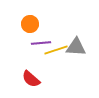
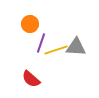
purple line: rotated 66 degrees counterclockwise
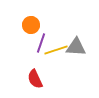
orange circle: moved 1 px right, 1 px down
red semicircle: moved 4 px right; rotated 24 degrees clockwise
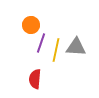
yellow line: rotated 60 degrees counterclockwise
red semicircle: rotated 30 degrees clockwise
